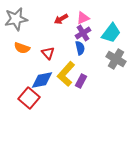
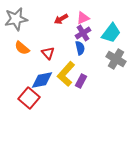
orange semicircle: rotated 21 degrees clockwise
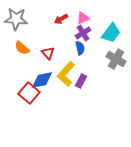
gray star: rotated 15 degrees clockwise
red square: moved 5 px up
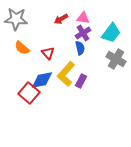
pink triangle: rotated 32 degrees clockwise
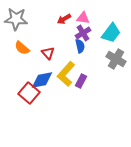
red arrow: moved 3 px right
blue semicircle: moved 2 px up
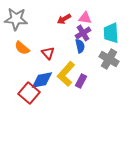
pink triangle: moved 2 px right
cyan trapezoid: rotated 140 degrees clockwise
gray cross: moved 7 px left
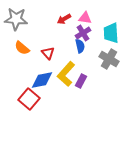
red square: moved 6 px down
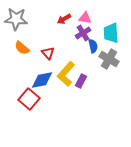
blue semicircle: moved 13 px right
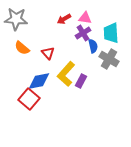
blue diamond: moved 3 px left, 1 px down
